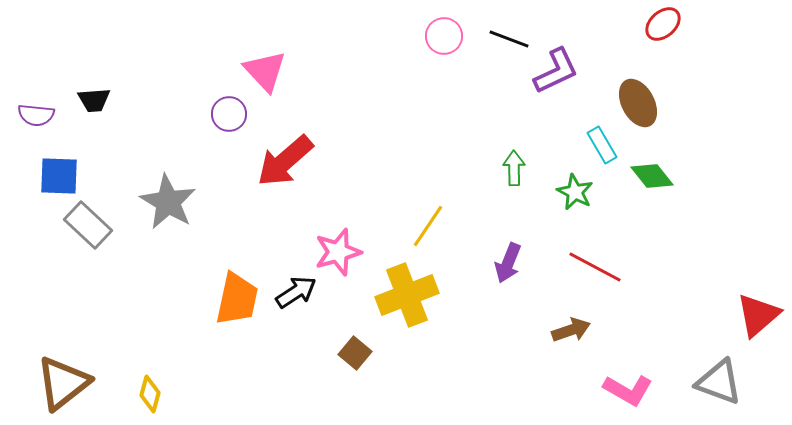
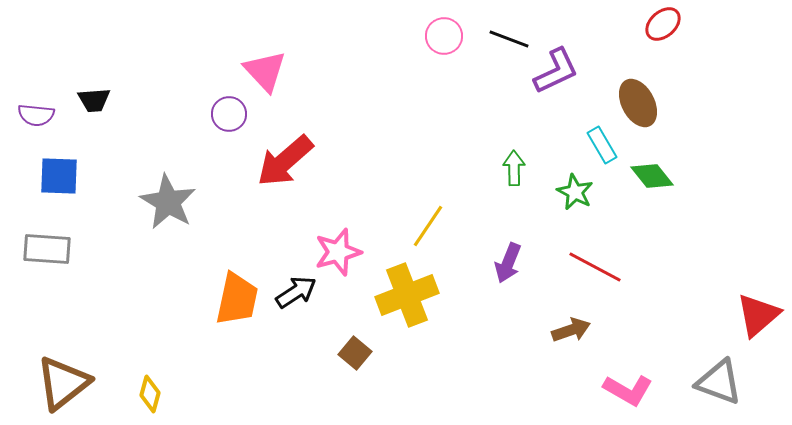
gray rectangle: moved 41 px left, 24 px down; rotated 39 degrees counterclockwise
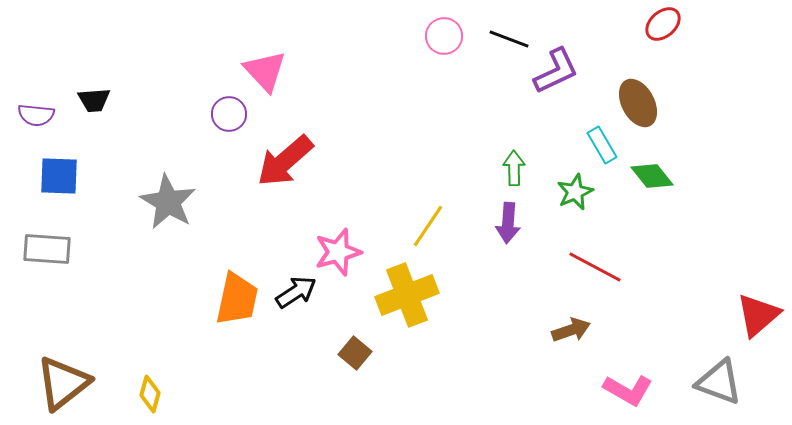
green star: rotated 21 degrees clockwise
purple arrow: moved 40 px up; rotated 18 degrees counterclockwise
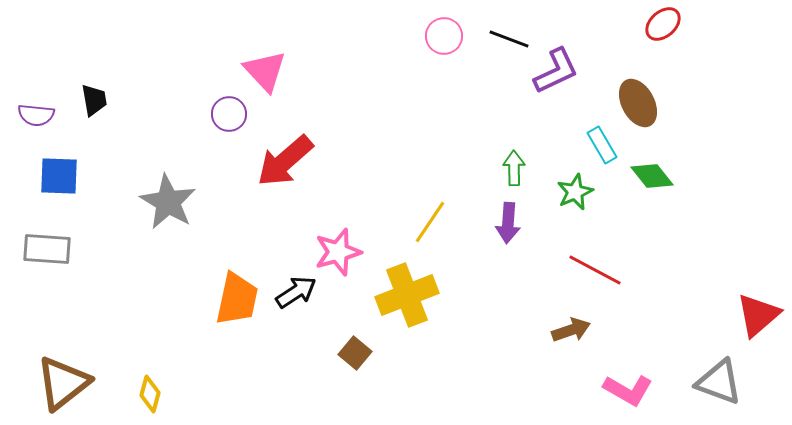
black trapezoid: rotated 96 degrees counterclockwise
yellow line: moved 2 px right, 4 px up
red line: moved 3 px down
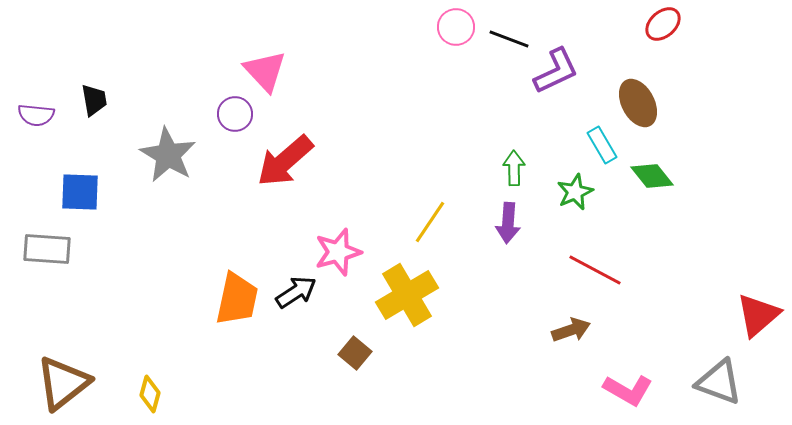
pink circle: moved 12 px right, 9 px up
purple circle: moved 6 px right
blue square: moved 21 px right, 16 px down
gray star: moved 47 px up
yellow cross: rotated 10 degrees counterclockwise
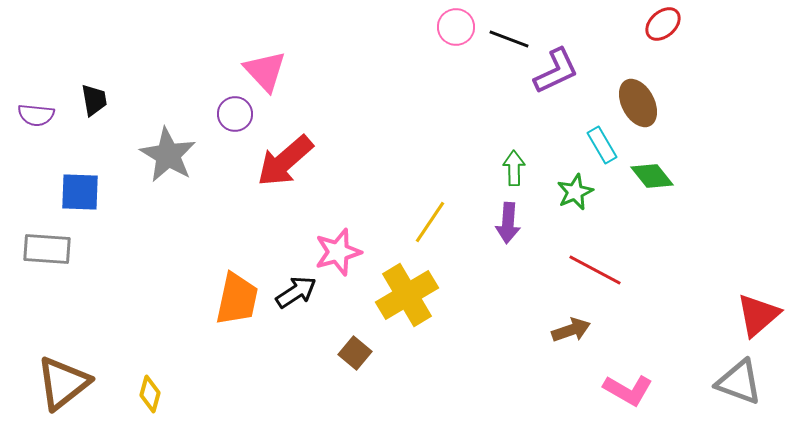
gray triangle: moved 20 px right
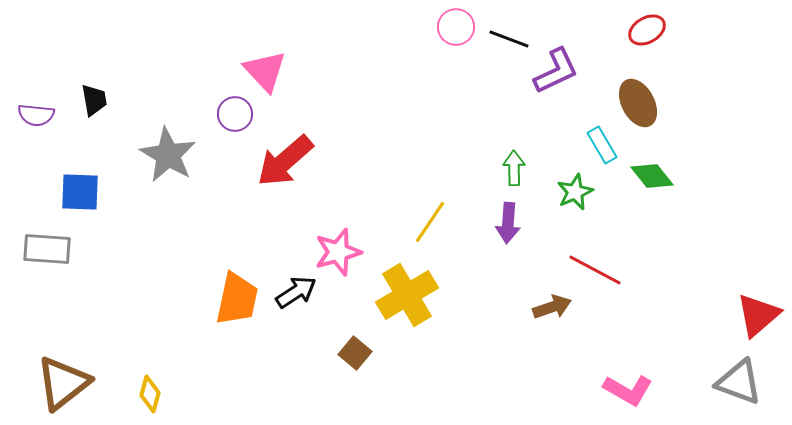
red ellipse: moved 16 px left, 6 px down; rotated 12 degrees clockwise
brown arrow: moved 19 px left, 23 px up
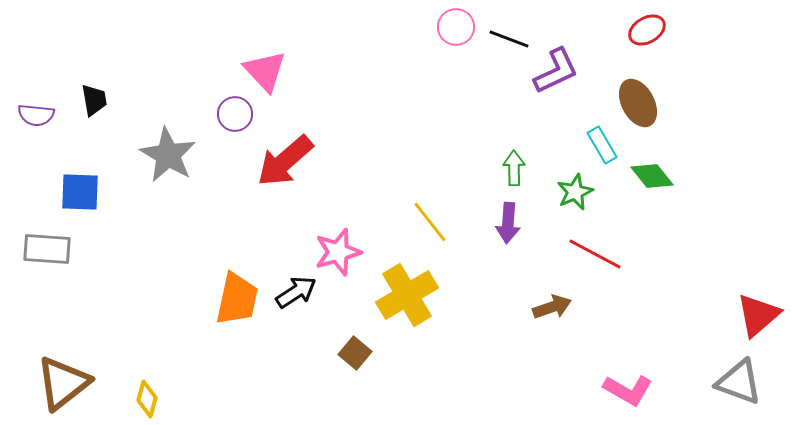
yellow line: rotated 72 degrees counterclockwise
red line: moved 16 px up
yellow diamond: moved 3 px left, 5 px down
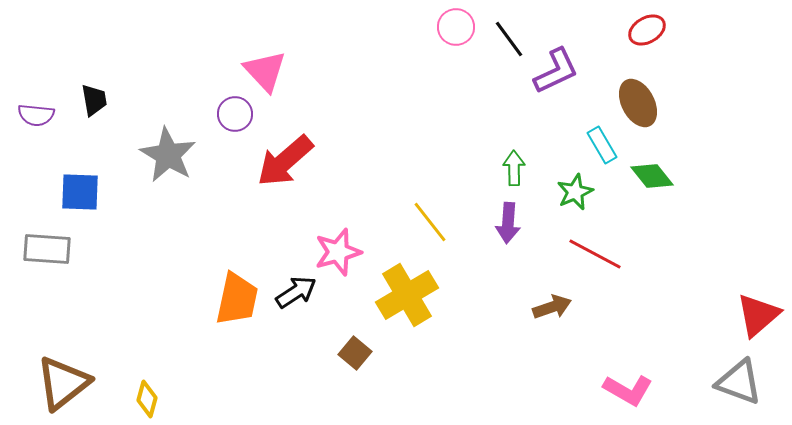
black line: rotated 33 degrees clockwise
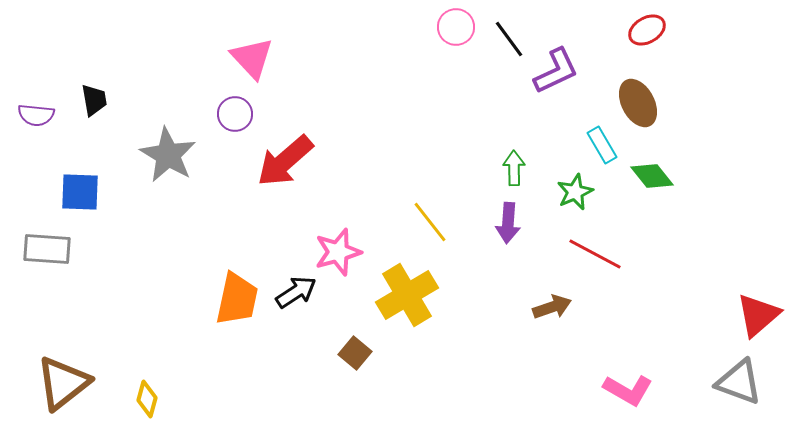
pink triangle: moved 13 px left, 13 px up
